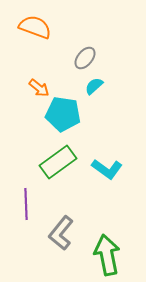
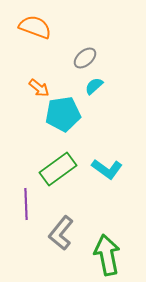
gray ellipse: rotated 10 degrees clockwise
cyan pentagon: rotated 16 degrees counterclockwise
green rectangle: moved 7 px down
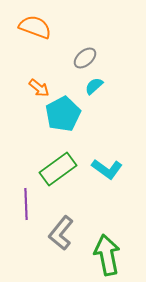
cyan pentagon: rotated 20 degrees counterclockwise
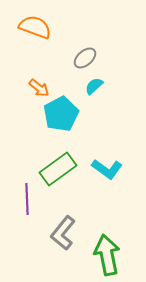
cyan pentagon: moved 2 px left
purple line: moved 1 px right, 5 px up
gray L-shape: moved 2 px right
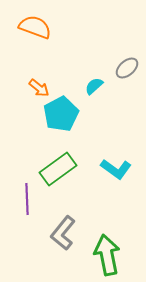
gray ellipse: moved 42 px right, 10 px down
cyan L-shape: moved 9 px right
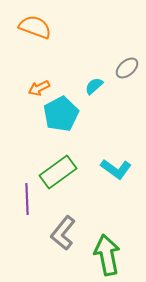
orange arrow: rotated 115 degrees clockwise
green rectangle: moved 3 px down
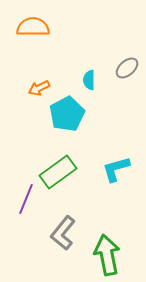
orange semicircle: moved 2 px left; rotated 20 degrees counterclockwise
cyan semicircle: moved 5 px left, 6 px up; rotated 48 degrees counterclockwise
cyan pentagon: moved 6 px right
cyan L-shape: rotated 128 degrees clockwise
purple line: moved 1 px left; rotated 24 degrees clockwise
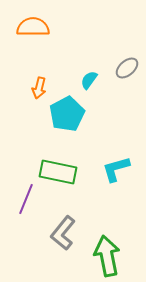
cyan semicircle: rotated 36 degrees clockwise
orange arrow: rotated 50 degrees counterclockwise
green rectangle: rotated 48 degrees clockwise
green arrow: moved 1 px down
